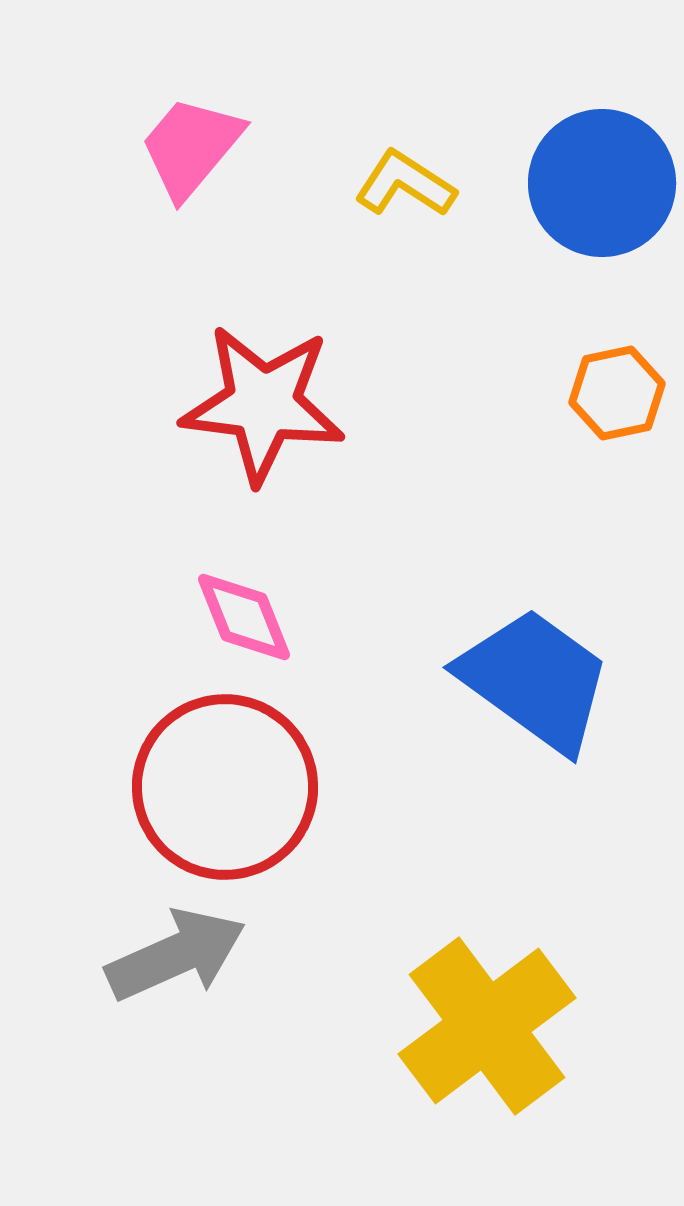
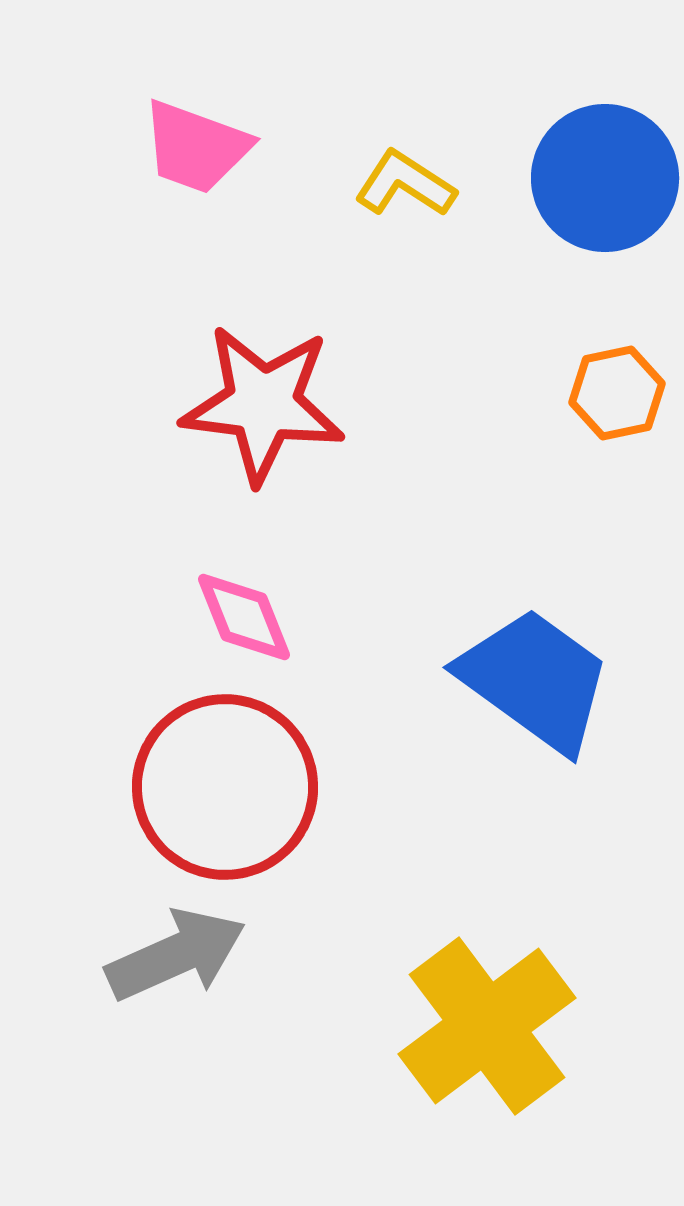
pink trapezoid: moved 5 px right; rotated 110 degrees counterclockwise
blue circle: moved 3 px right, 5 px up
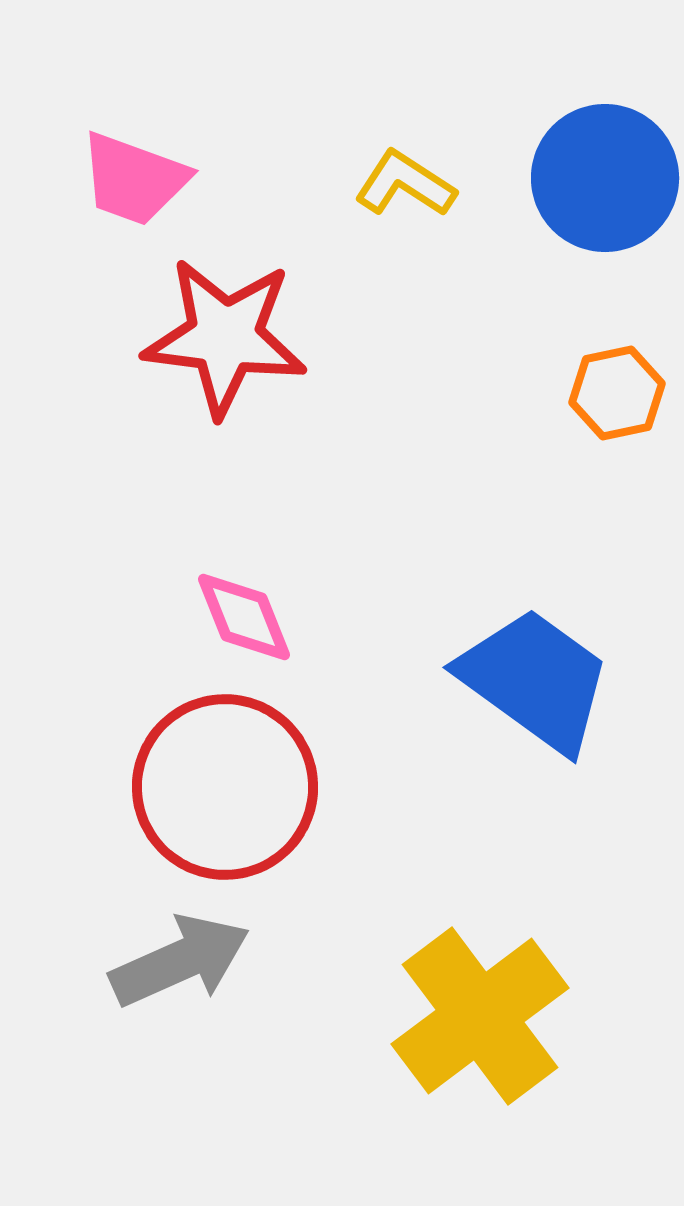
pink trapezoid: moved 62 px left, 32 px down
red star: moved 38 px left, 67 px up
gray arrow: moved 4 px right, 6 px down
yellow cross: moved 7 px left, 10 px up
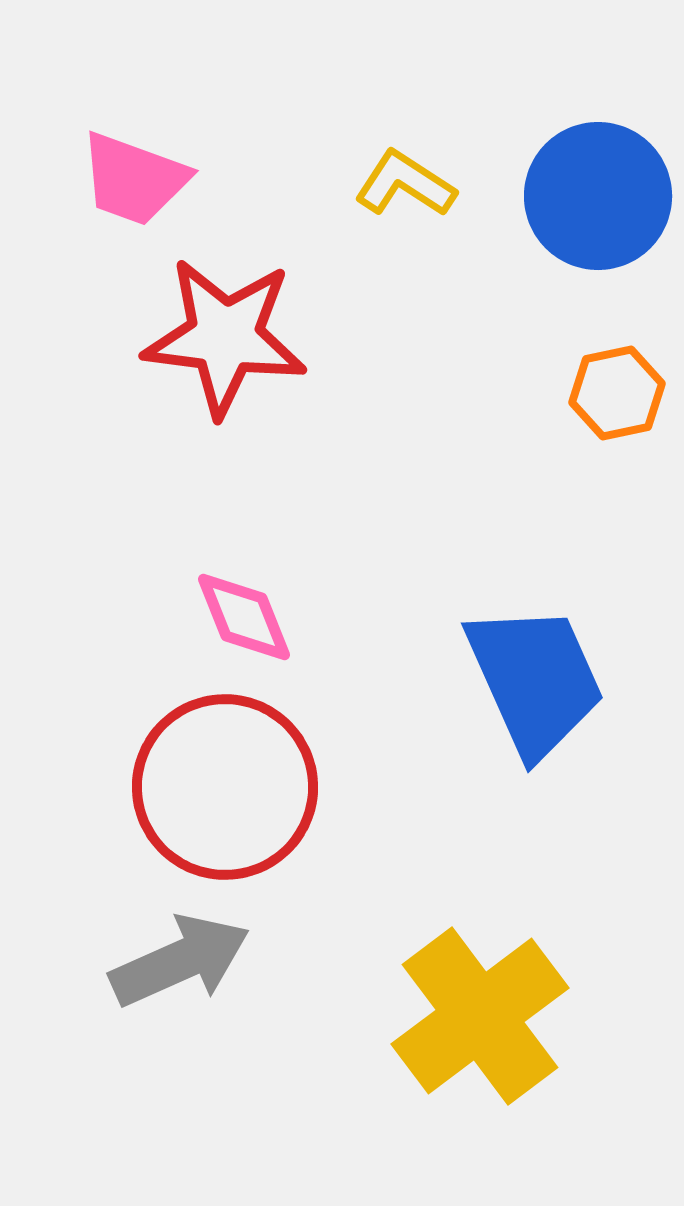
blue circle: moved 7 px left, 18 px down
blue trapezoid: rotated 30 degrees clockwise
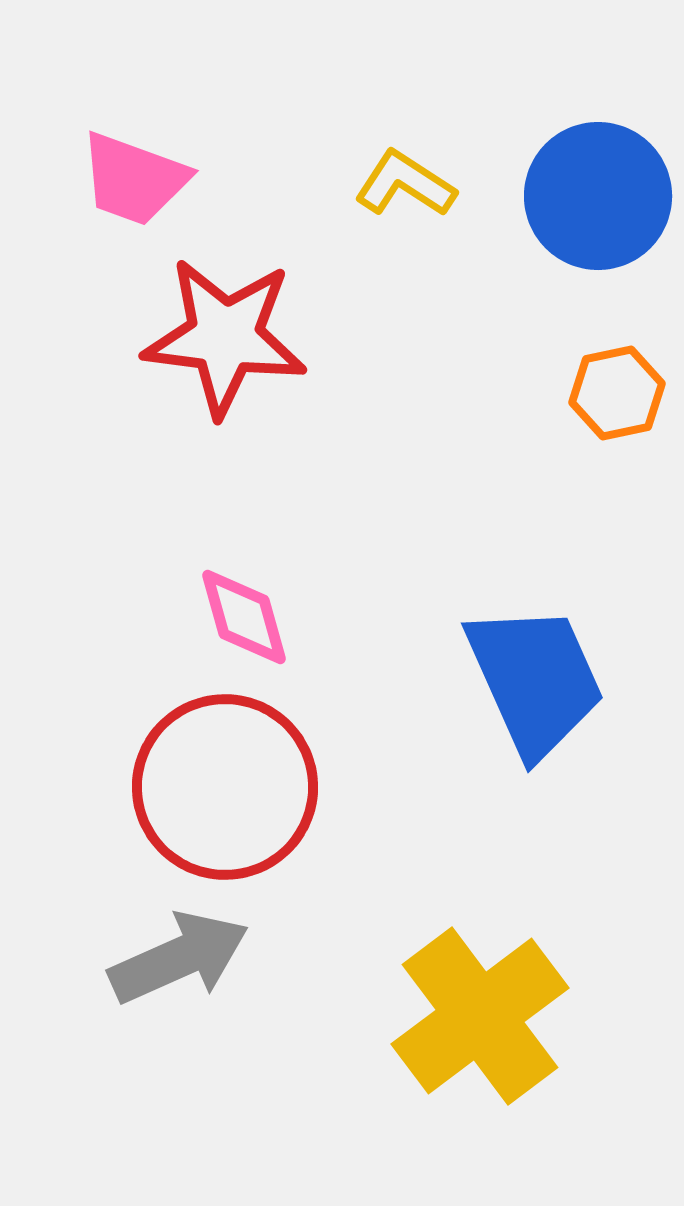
pink diamond: rotated 6 degrees clockwise
gray arrow: moved 1 px left, 3 px up
